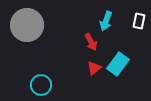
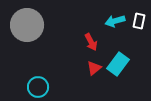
cyan arrow: moved 9 px right; rotated 54 degrees clockwise
cyan circle: moved 3 px left, 2 px down
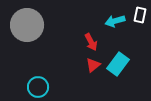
white rectangle: moved 1 px right, 6 px up
red triangle: moved 1 px left, 3 px up
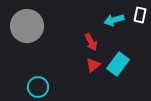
cyan arrow: moved 1 px left, 1 px up
gray circle: moved 1 px down
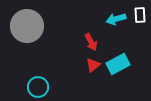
white rectangle: rotated 14 degrees counterclockwise
cyan arrow: moved 2 px right, 1 px up
cyan rectangle: rotated 25 degrees clockwise
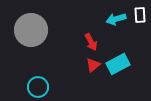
gray circle: moved 4 px right, 4 px down
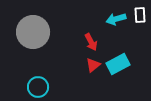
gray circle: moved 2 px right, 2 px down
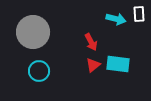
white rectangle: moved 1 px left, 1 px up
cyan arrow: rotated 150 degrees counterclockwise
cyan rectangle: rotated 35 degrees clockwise
cyan circle: moved 1 px right, 16 px up
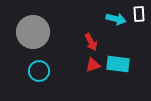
red triangle: rotated 21 degrees clockwise
